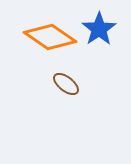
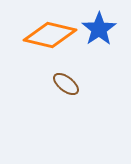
orange diamond: moved 2 px up; rotated 21 degrees counterclockwise
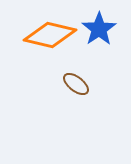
brown ellipse: moved 10 px right
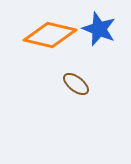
blue star: rotated 16 degrees counterclockwise
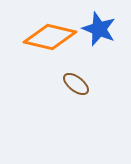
orange diamond: moved 2 px down
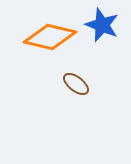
blue star: moved 3 px right, 4 px up
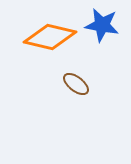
blue star: rotated 12 degrees counterclockwise
